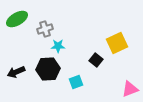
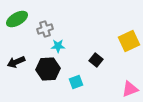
yellow square: moved 12 px right, 2 px up
black arrow: moved 10 px up
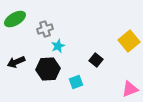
green ellipse: moved 2 px left
yellow square: rotated 15 degrees counterclockwise
cyan star: rotated 24 degrees counterclockwise
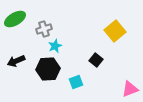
gray cross: moved 1 px left
yellow square: moved 14 px left, 10 px up
cyan star: moved 3 px left
black arrow: moved 1 px up
